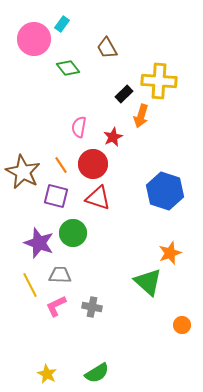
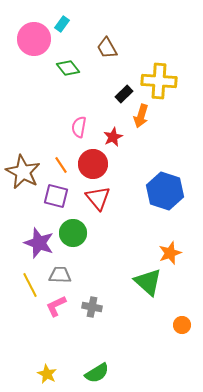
red triangle: rotated 32 degrees clockwise
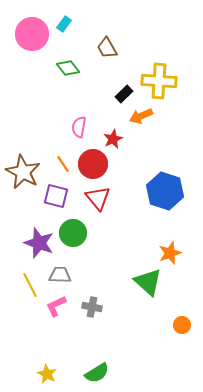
cyan rectangle: moved 2 px right
pink circle: moved 2 px left, 5 px up
orange arrow: rotated 50 degrees clockwise
red star: moved 2 px down
orange line: moved 2 px right, 1 px up
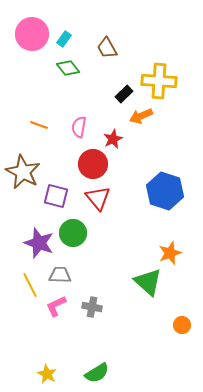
cyan rectangle: moved 15 px down
orange line: moved 24 px left, 39 px up; rotated 36 degrees counterclockwise
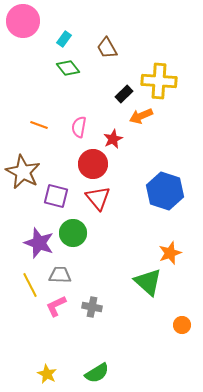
pink circle: moved 9 px left, 13 px up
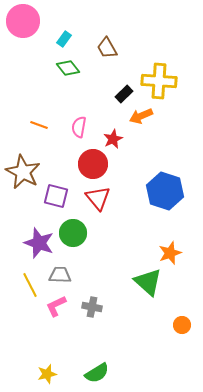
yellow star: rotated 30 degrees clockwise
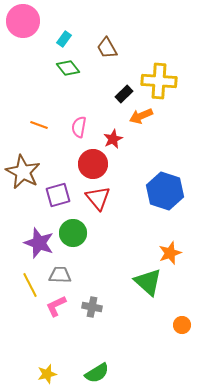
purple square: moved 2 px right, 1 px up; rotated 30 degrees counterclockwise
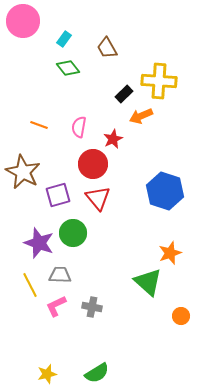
orange circle: moved 1 px left, 9 px up
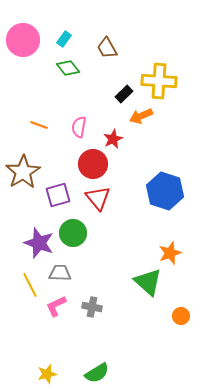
pink circle: moved 19 px down
brown star: rotated 12 degrees clockwise
gray trapezoid: moved 2 px up
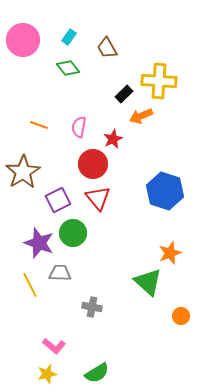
cyan rectangle: moved 5 px right, 2 px up
purple square: moved 5 px down; rotated 10 degrees counterclockwise
pink L-shape: moved 2 px left, 40 px down; rotated 115 degrees counterclockwise
